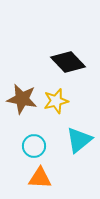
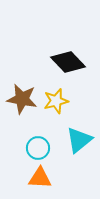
cyan circle: moved 4 px right, 2 px down
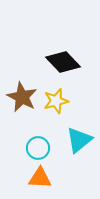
black diamond: moved 5 px left
brown star: moved 2 px up; rotated 16 degrees clockwise
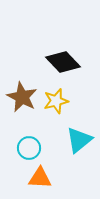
cyan circle: moved 9 px left
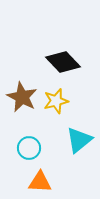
orange triangle: moved 4 px down
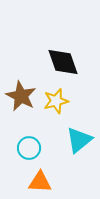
black diamond: rotated 24 degrees clockwise
brown star: moved 1 px left, 1 px up
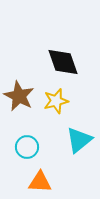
brown star: moved 2 px left
cyan circle: moved 2 px left, 1 px up
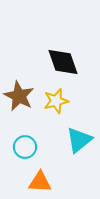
cyan circle: moved 2 px left
